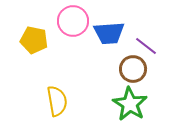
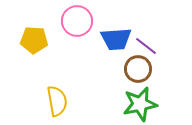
pink circle: moved 4 px right
blue trapezoid: moved 7 px right, 6 px down
yellow pentagon: rotated 8 degrees counterclockwise
brown circle: moved 5 px right
green star: moved 10 px right; rotated 28 degrees clockwise
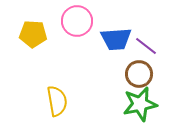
yellow pentagon: moved 1 px left, 6 px up
brown circle: moved 1 px right, 5 px down
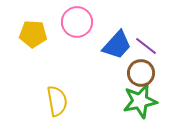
pink circle: moved 1 px down
blue trapezoid: moved 1 px right, 6 px down; rotated 44 degrees counterclockwise
brown circle: moved 2 px right, 1 px up
green star: moved 3 px up
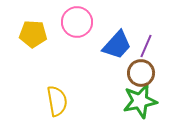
purple line: rotated 75 degrees clockwise
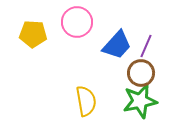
yellow semicircle: moved 29 px right
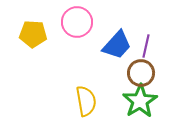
purple line: rotated 10 degrees counterclockwise
green star: rotated 20 degrees counterclockwise
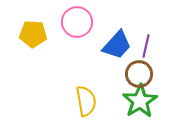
brown circle: moved 2 px left, 1 px down
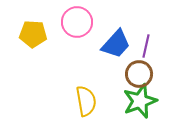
blue trapezoid: moved 1 px left, 1 px up
green star: rotated 12 degrees clockwise
